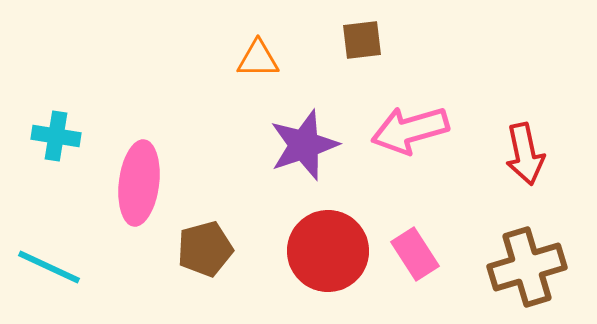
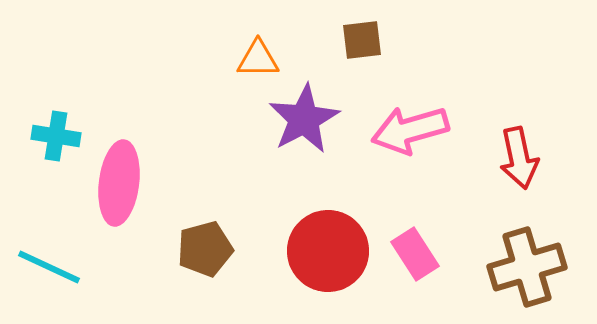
purple star: moved 26 px up; rotated 10 degrees counterclockwise
red arrow: moved 6 px left, 4 px down
pink ellipse: moved 20 px left
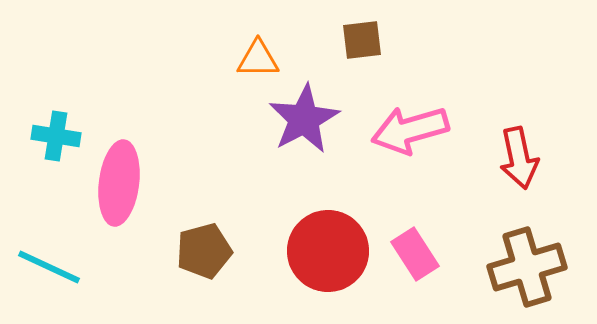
brown pentagon: moved 1 px left, 2 px down
